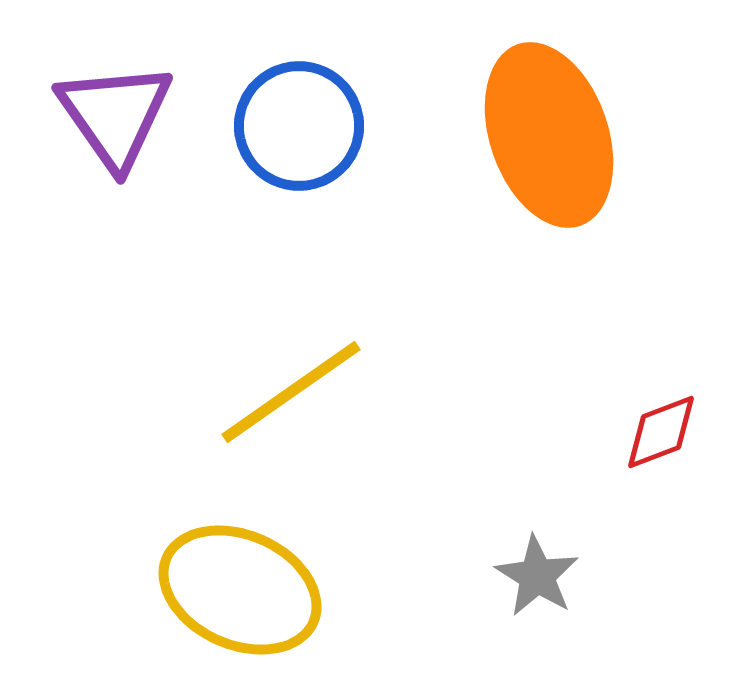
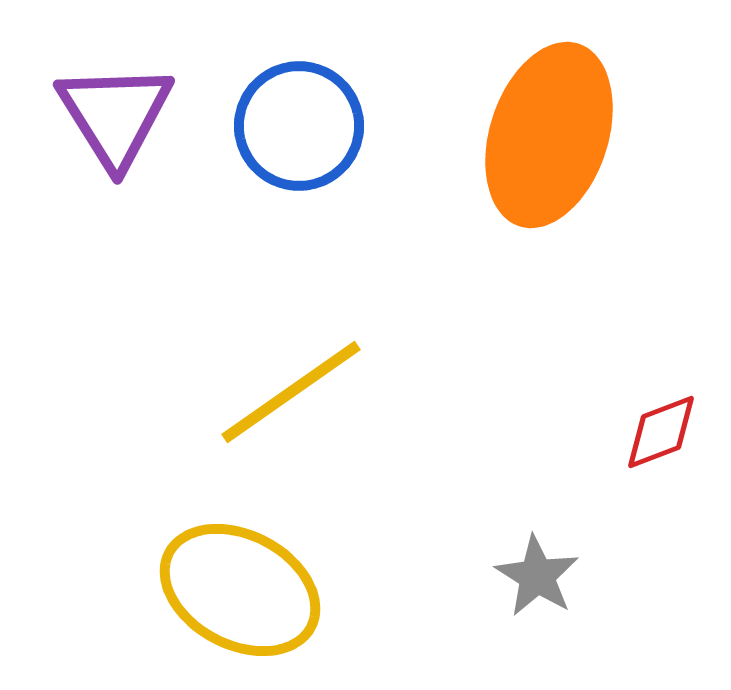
purple triangle: rotated 3 degrees clockwise
orange ellipse: rotated 37 degrees clockwise
yellow ellipse: rotated 4 degrees clockwise
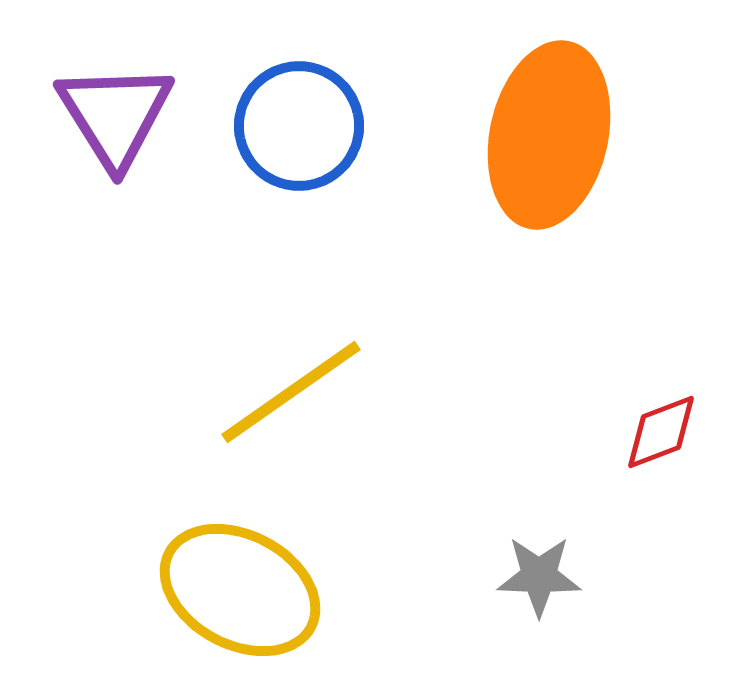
orange ellipse: rotated 6 degrees counterclockwise
gray star: moved 2 px right; rotated 30 degrees counterclockwise
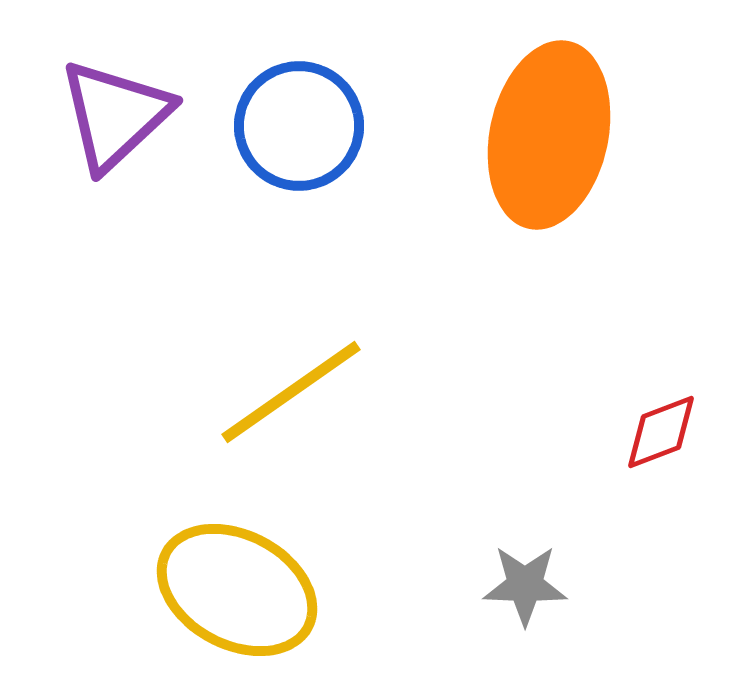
purple triangle: rotated 19 degrees clockwise
gray star: moved 14 px left, 9 px down
yellow ellipse: moved 3 px left
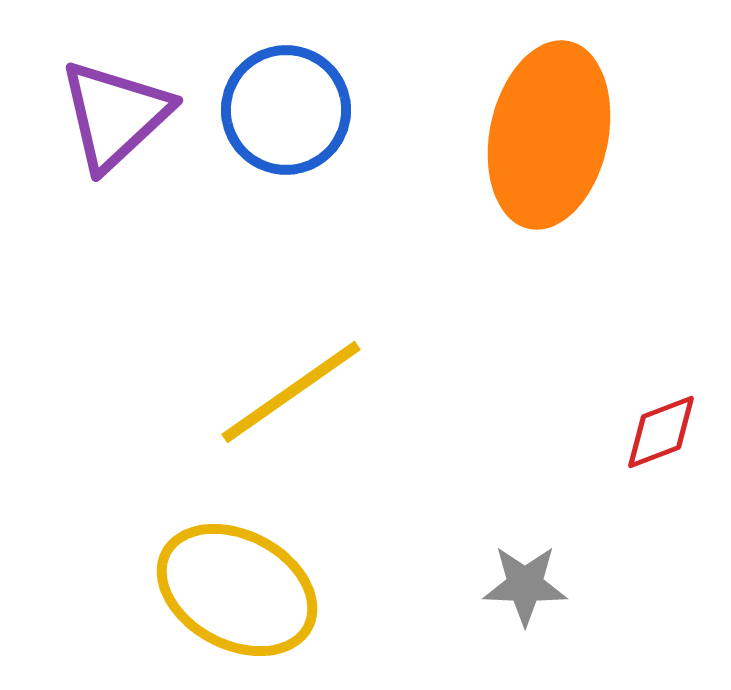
blue circle: moved 13 px left, 16 px up
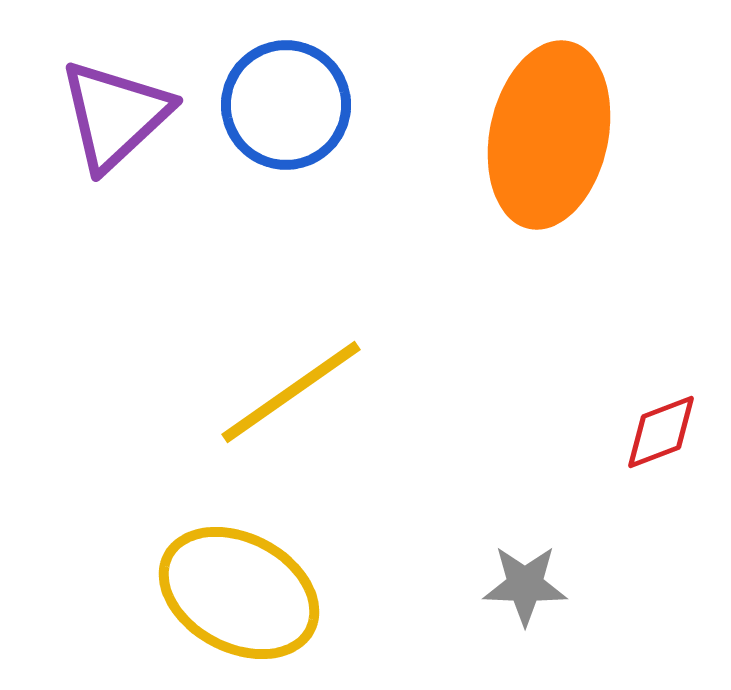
blue circle: moved 5 px up
yellow ellipse: moved 2 px right, 3 px down
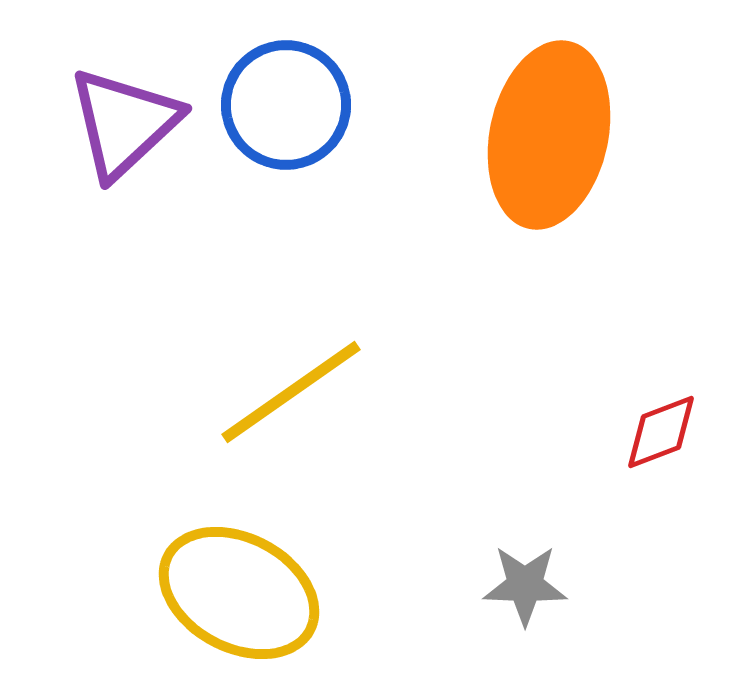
purple triangle: moved 9 px right, 8 px down
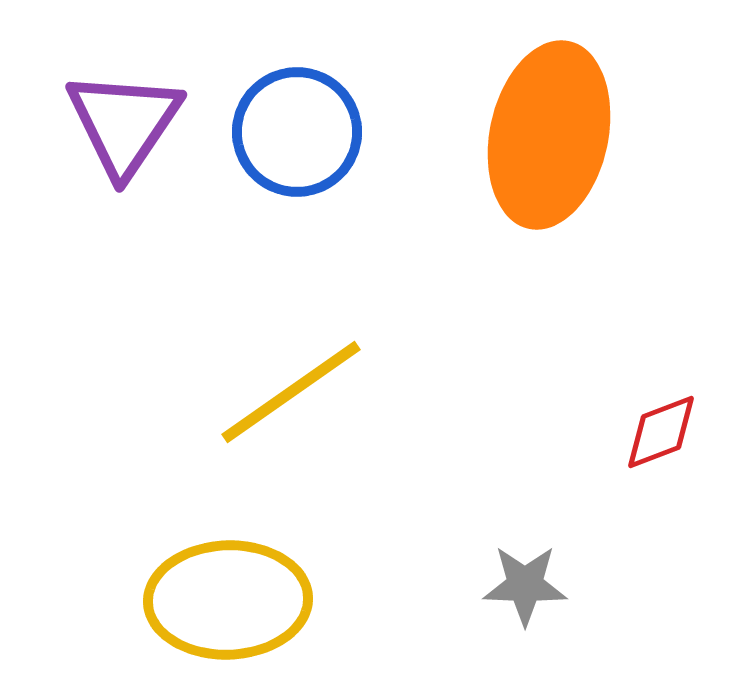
blue circle: moved 11 px right, 27 px down
purple triangle: rotated 13 degrees counterclockwise
yellow ellipse: moved 11 px left, 7 px down; rotated 30 degrees counterclockwise
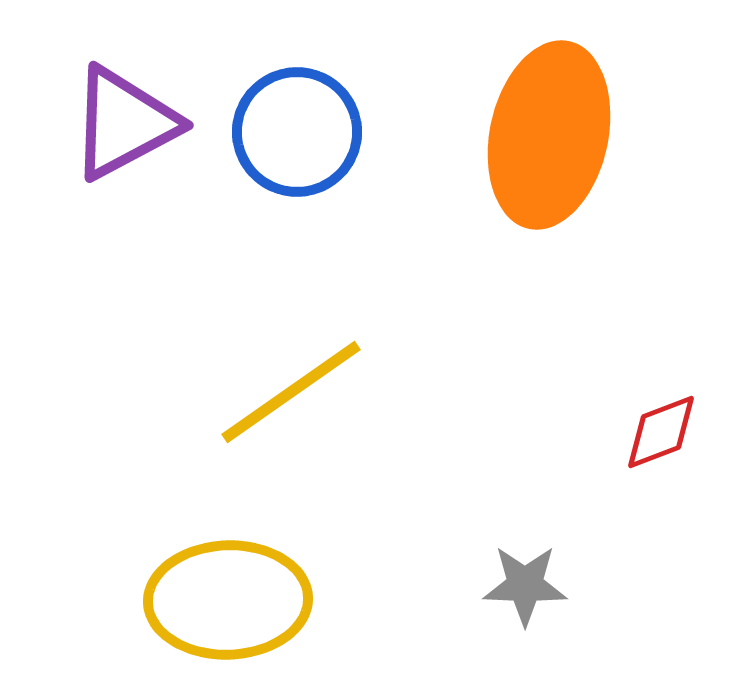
purple triangle: rotated 28 degrees clockwise
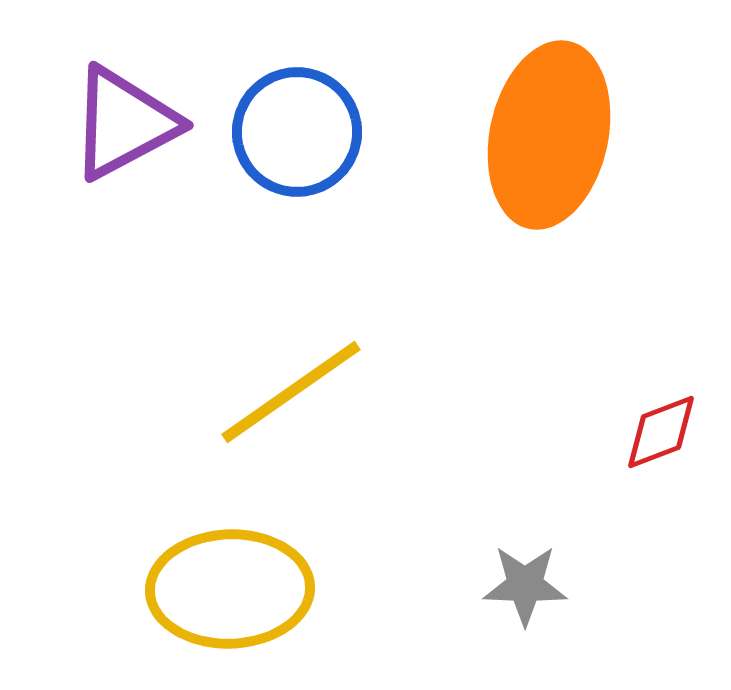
yellow ellipse: moved 2 px right, 11 px up
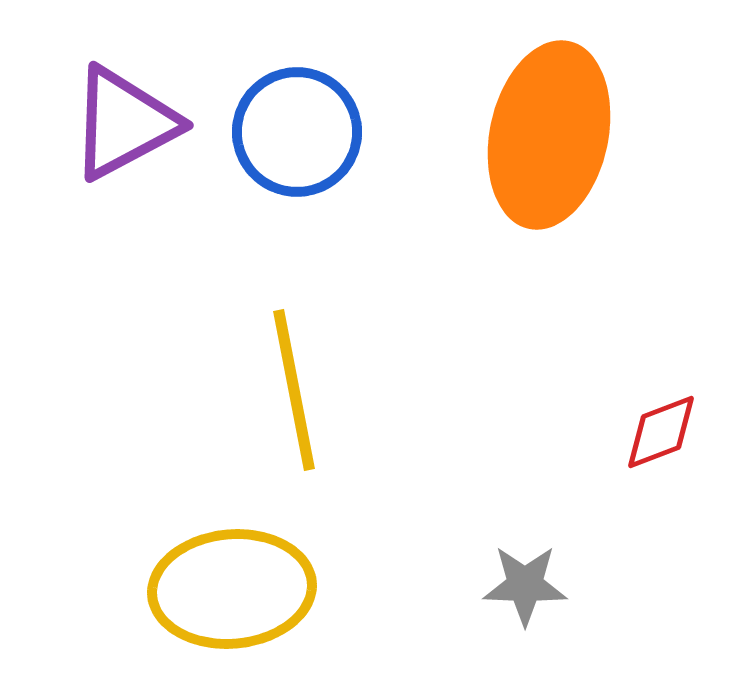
yellow line: moved 3 px right, 2 px up; rotated 66 degrees counterclockwise
yellow ellipse: moved 2 px right; rotated 3 degrees counterclockwise
